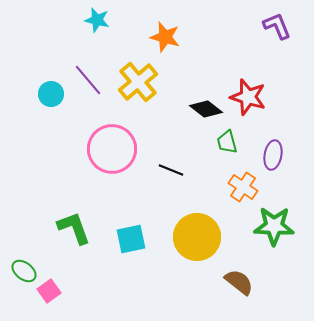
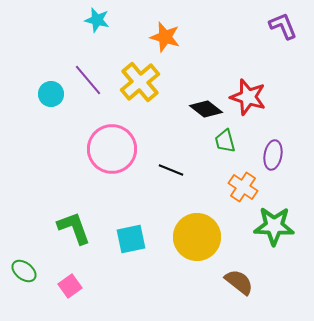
purple L-shape: moved 6 px right
yellow cross: moved 2 px right
green trapezoid: moved 2 px left, 1 px up
pink square: moved 21 px right, 5 px up
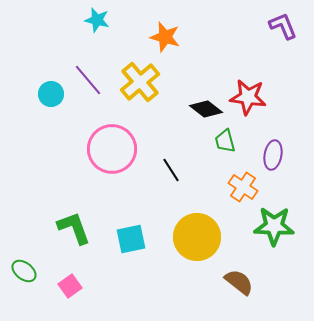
red star: rotated 9 degrees counterclockwise
black line: rotated 35 degrees clockwise
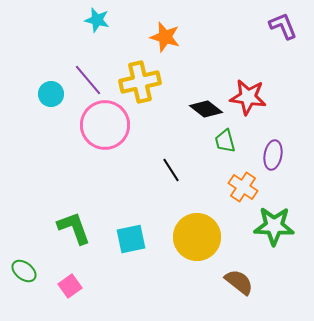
yellow cross: rotated 27 degrees clockwise
pink circle: moved 7 px left, 24 px up
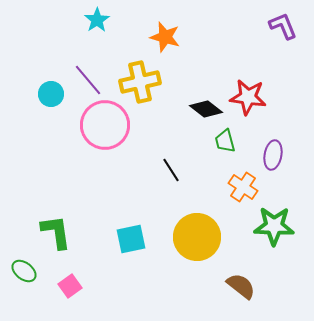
cyan star: rotated 25 degrees clockwise
green L-shape: moved 18 px left, 4 px down; rotated 12 degrees clockwise
brown semicircle: moved 2 px right, 4 px down
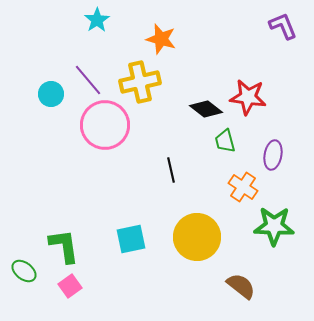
orange star: moved 4 px left, 2 px down
black line: rotated 20 degrees clockwise
green L-shape: moved 8 px right, 14 px down
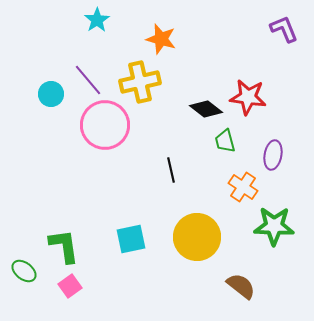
purple L-shape: moved 1 px right, 3 px down
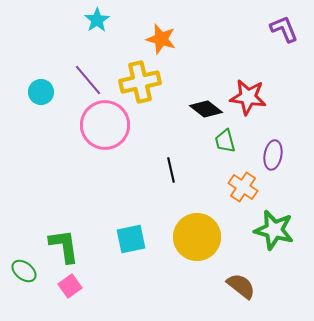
cyan circle: moved 10 px left, 2 px up
green star: moved 4 px down; rotated 12 degrees clockwise
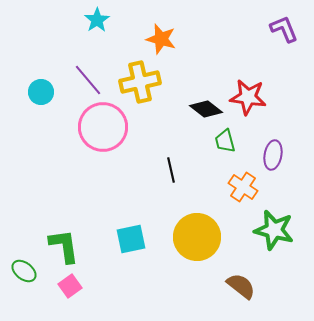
pink circle: moved 2 px left, 2 px down
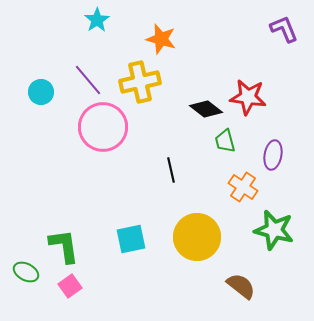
green ellipse: moved 2 px right, 1 px down; rotated 10 degrees counterclockwise
